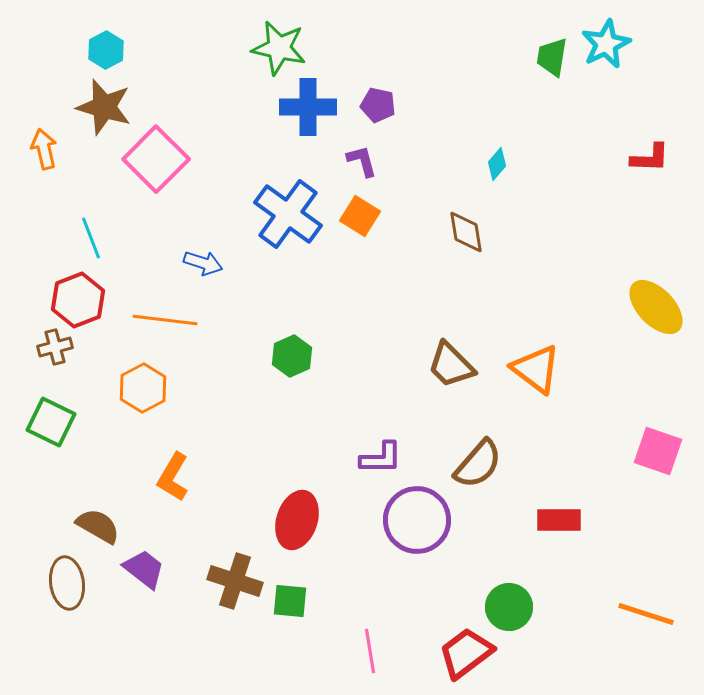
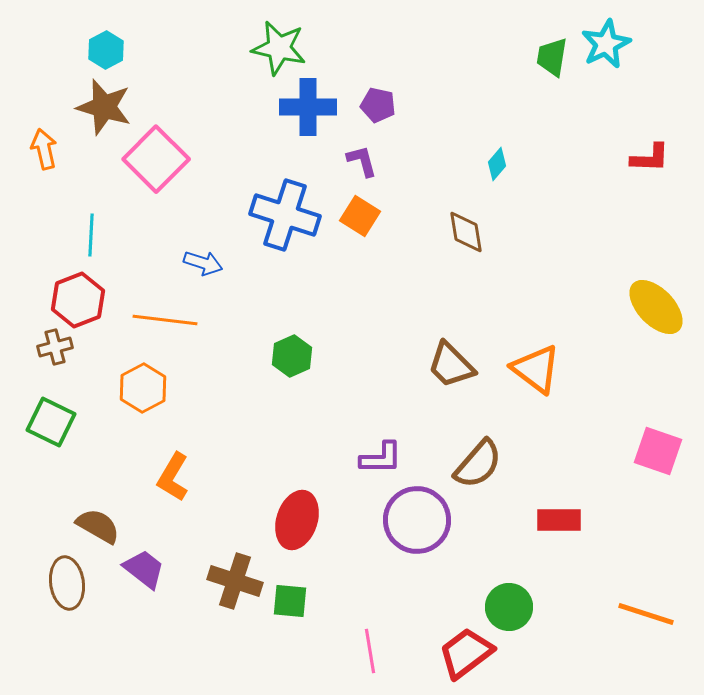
blue cross at (288, 214): moved 3 px left, 1 px down; rotated 18 degrees counterclockwise
cyan line at (91, 238): moved 3 px up; rotated 24 degrees clockwise
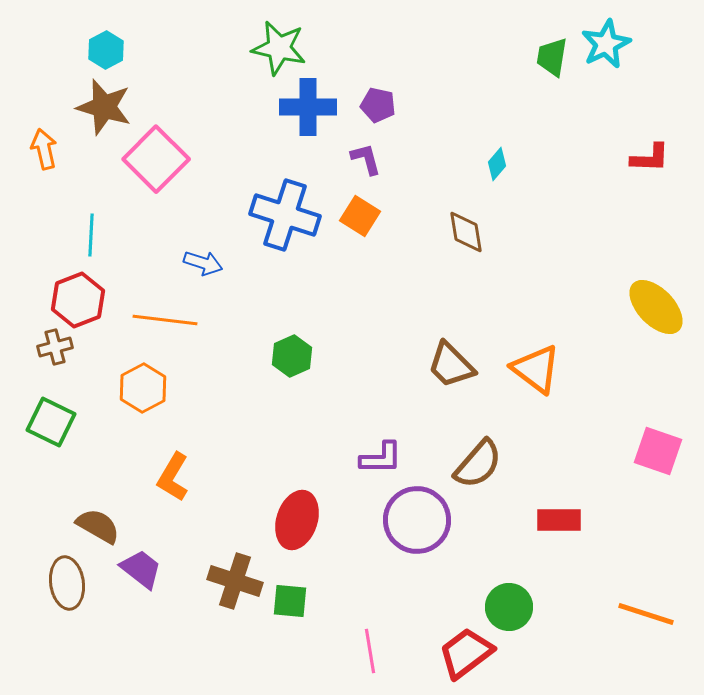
purple L-shape at (362, 161): moved 4 px right, 2 px up
purple trapezoid at (144, 569): moved 3 px left
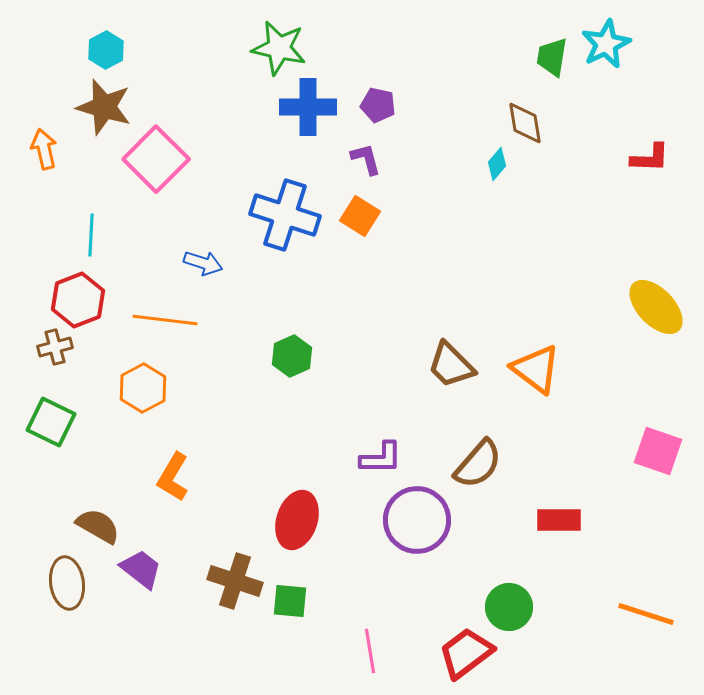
brown diamond at (466, 232): moved 59 px right, 109 px up
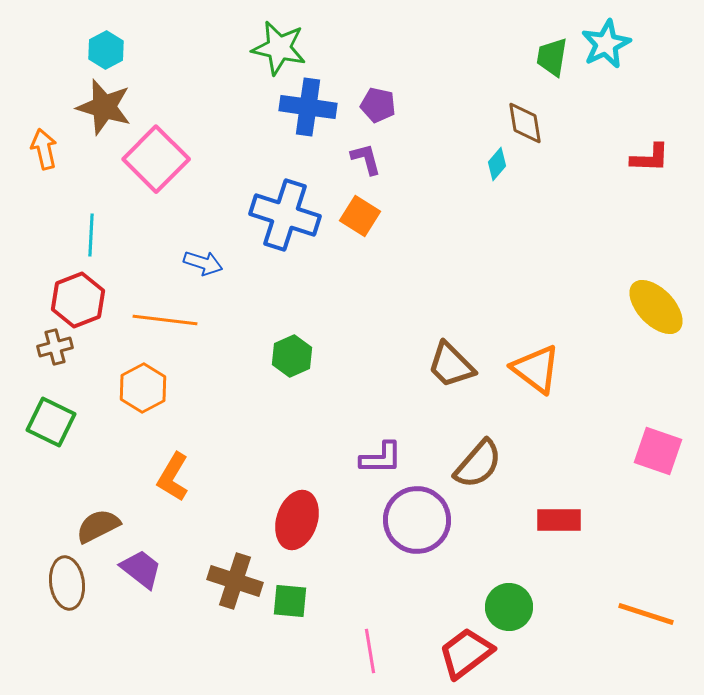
blue cross at (308, 107): rotated 8 degrees clockwise
brown semicircle at (98, 526): rotated 57 degrees counterclockwise
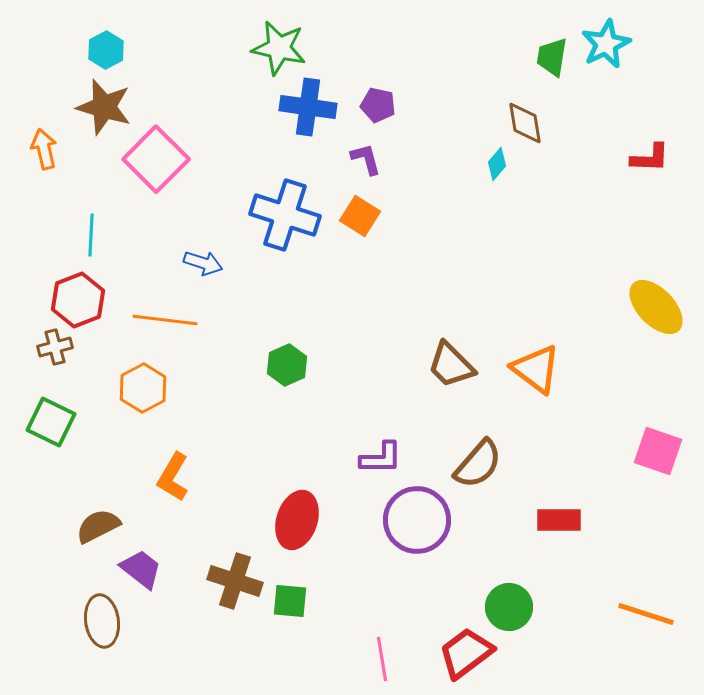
green hexagon at (292, 356): moved 5 px left, 9 px down
brown ellipse at (67, 583): moved 35 px right, 38 px down
pink line at (370, 651): moved 12 px right, 8 px down
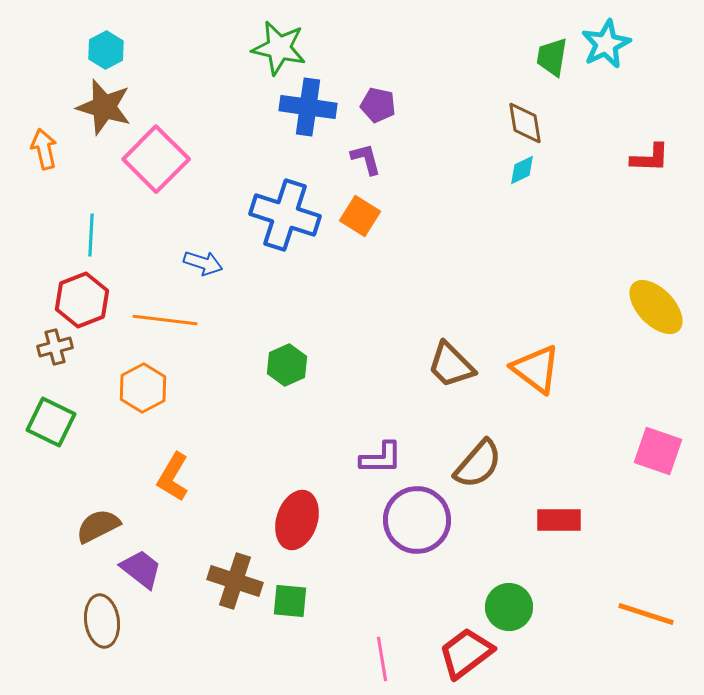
cyan diamond at (497, 164): moved 25 px right, 6 px down; rotated 24 degrees clockwise
red hexagon at (78, 300): moved 4 px right
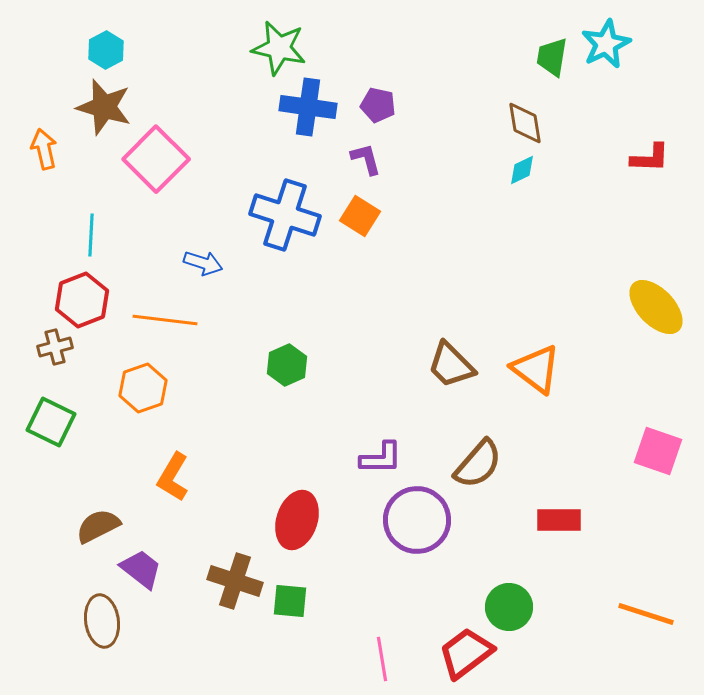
orange hexagon at (143, 388): rotated 9 degrees clockwise
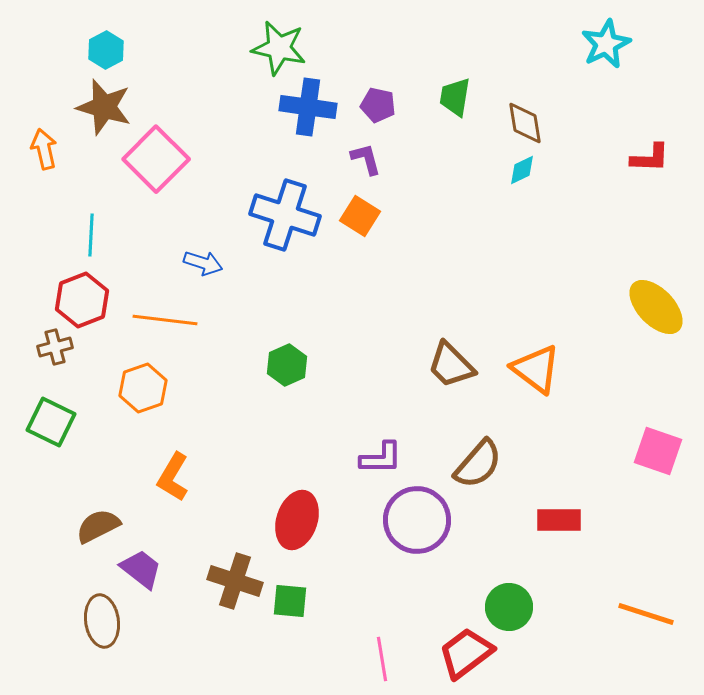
green trapezoid at (552, 57): moved 97 px left, 40 px down
